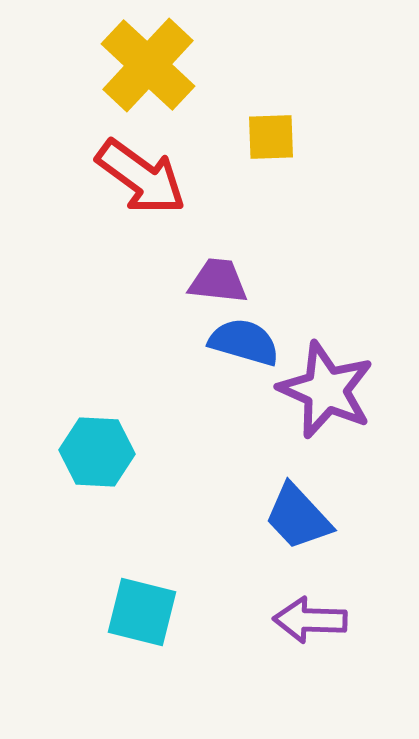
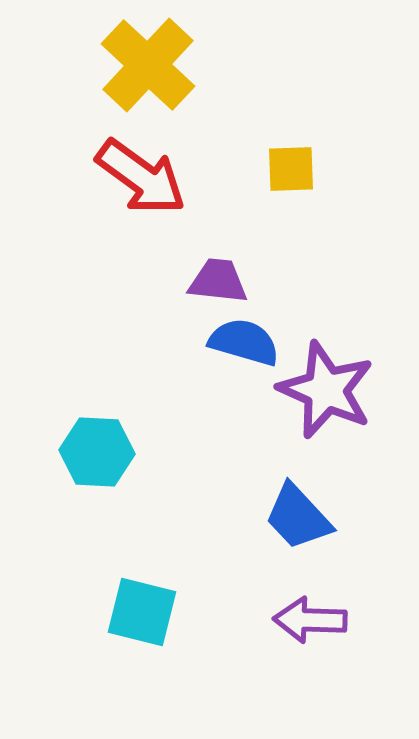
yellow square: moved 20 px right, 32 px down
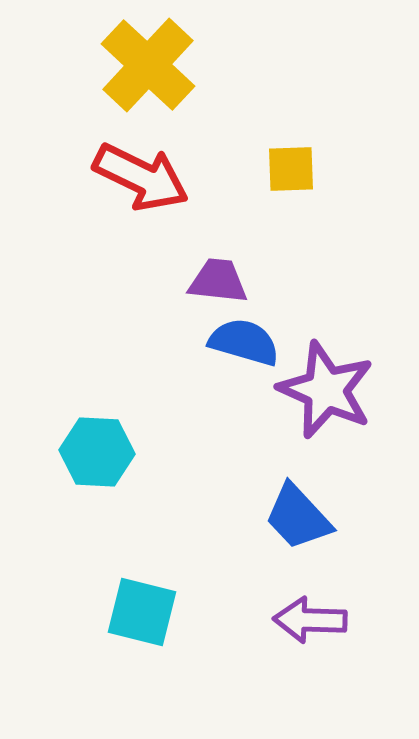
red arrow: rotated 10 degrees counterclockwise
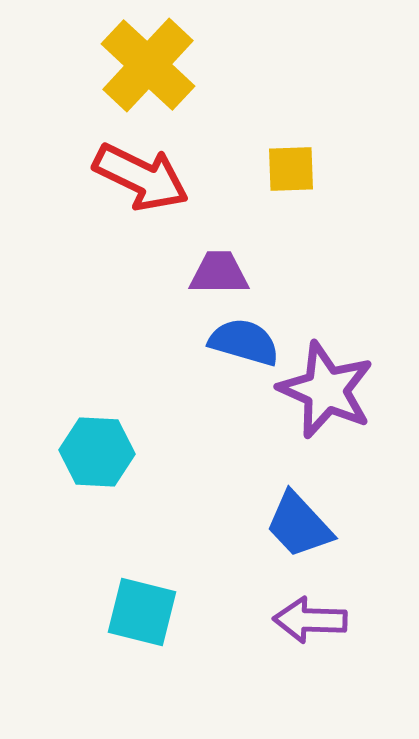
purple trapezoid: moved 1 px right, 8 px up; rotated 6 degrees counterclockwise
blue trapezoid: moved 1 px right, 8 px down
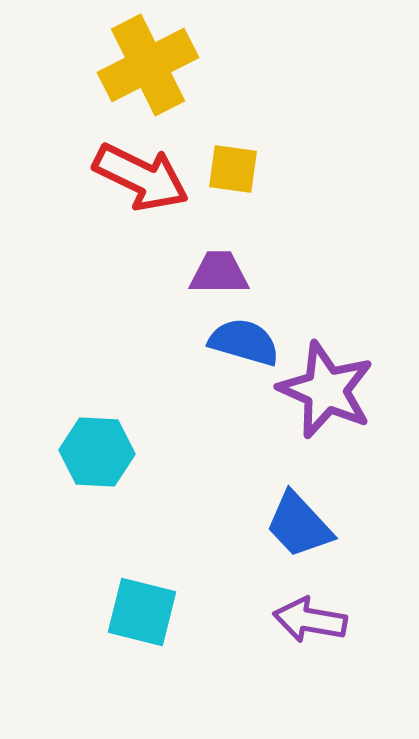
yellow cross: rotated 20 degrees clockwise
yellow square: moved 58 px left; rotated 10 degrees clockwise
purple arrow: rotated 8 degrees clockwise
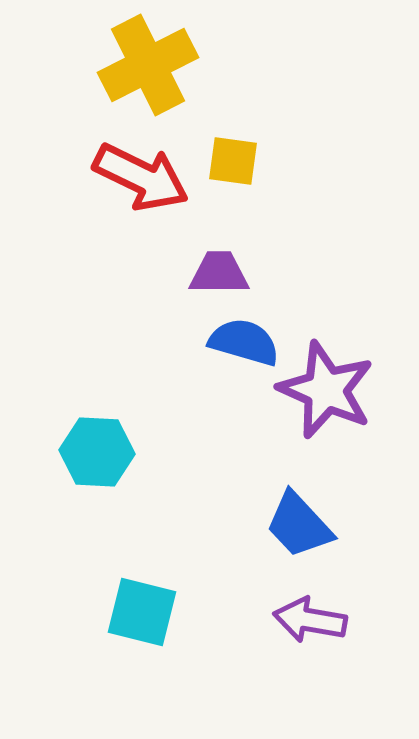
yellow square: moved 8 px up
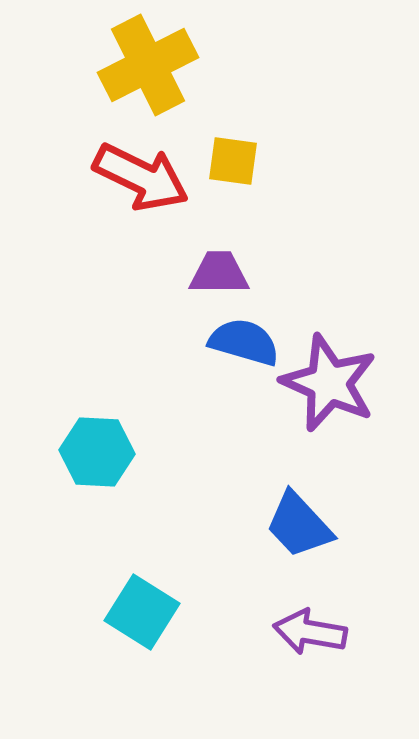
purple star: moved 3 px right, 7 px up
cyan square: rotated 18 degrees clockwise
purple arrow: moved 12 px down
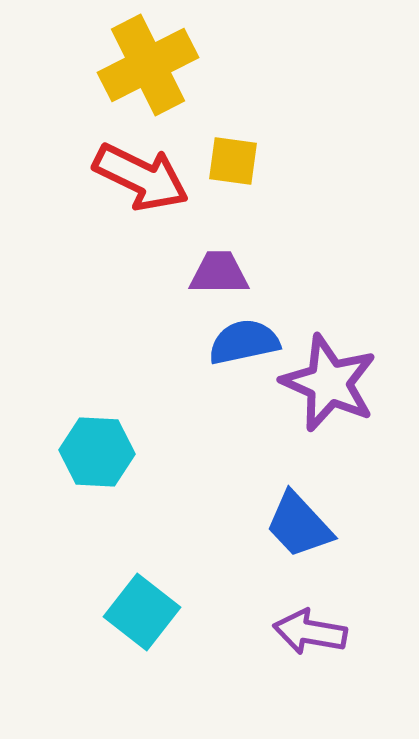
blue semicircle: rotated 28 degrees counterclockwise
cyan square: rotated 6 degrees clockwise
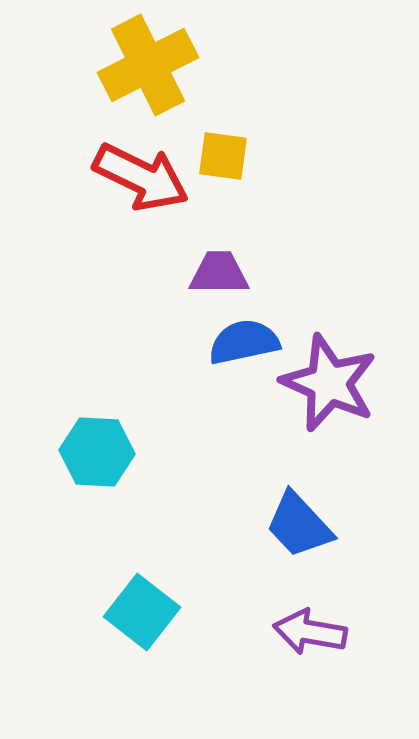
yellow square: moved 10 px left, 5 px up
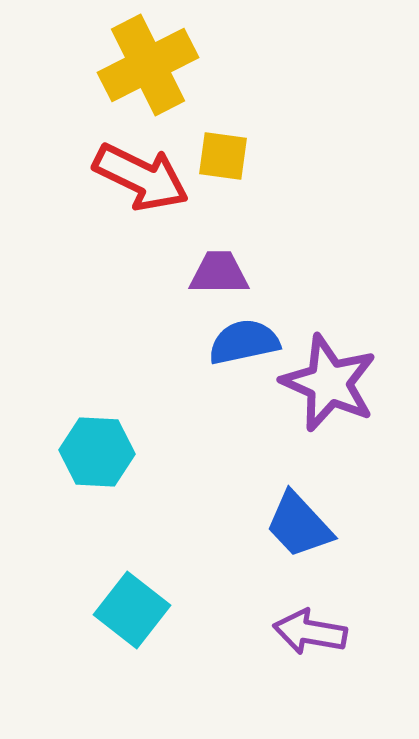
cyan square: moved 10 px left, 2 px up
